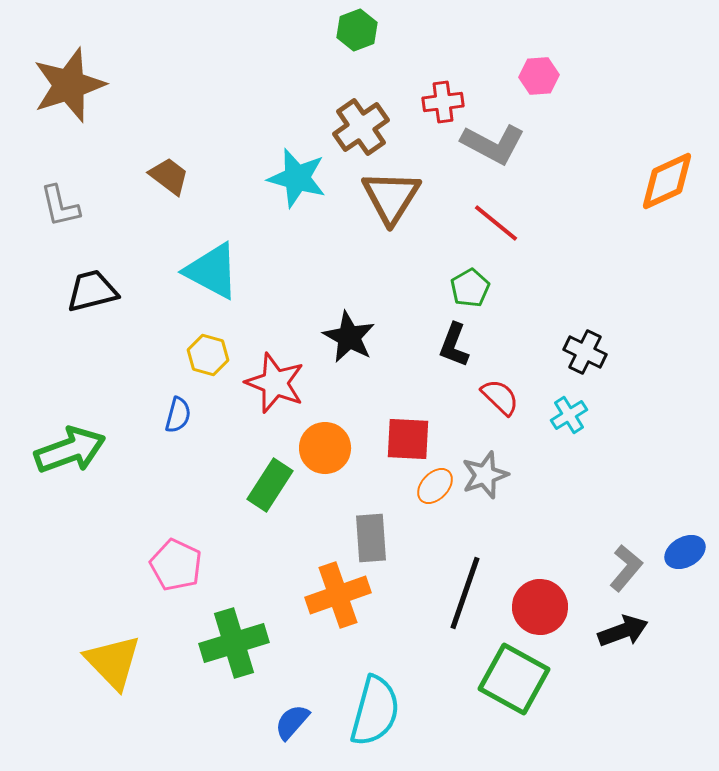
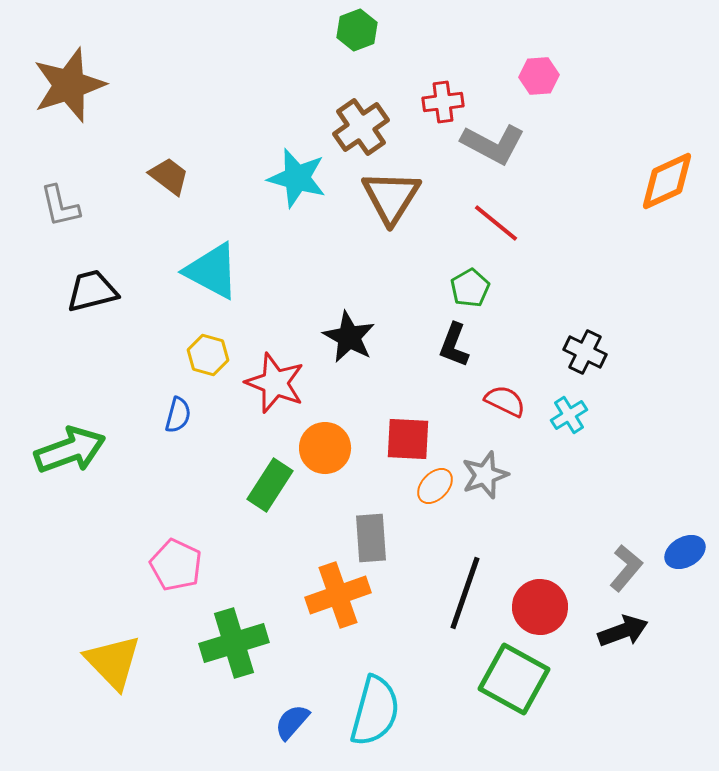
red semicircle at (500, 397): moved 5 px right, 4 px down; rotated 18 degrees counterclockwise
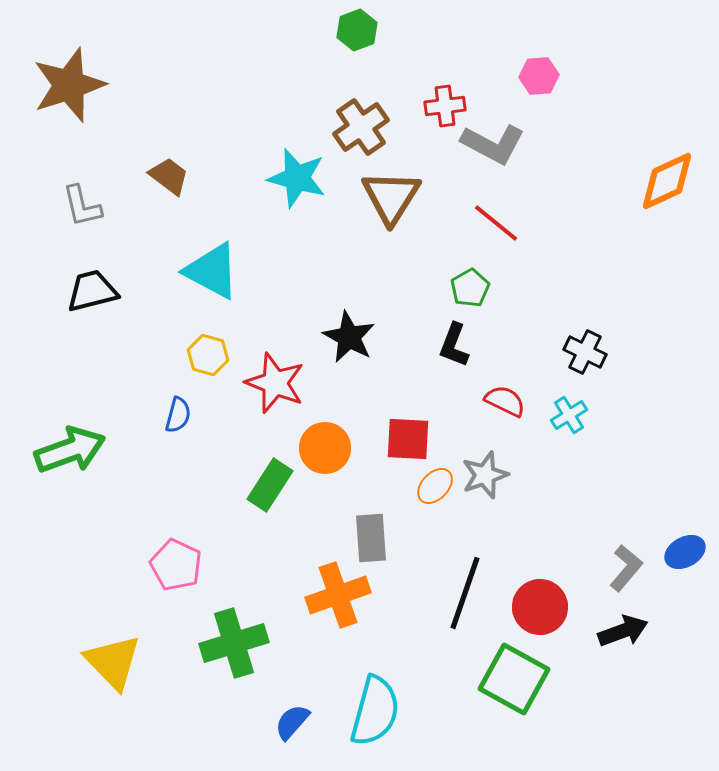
red cross at (443, 102): moved 2 px right, 4 px down
gray L-shape at (60, 206): moved 22 px right
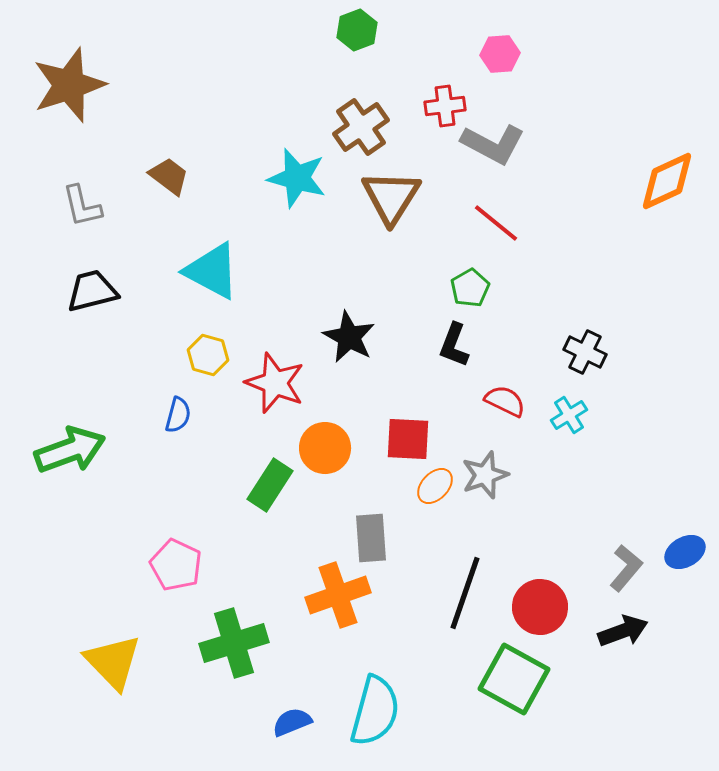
pink hexagon at (539, 76): moved 39 px left, 22 px up
blue semicircle at (292, 722): rotated 27 degrees clockwise
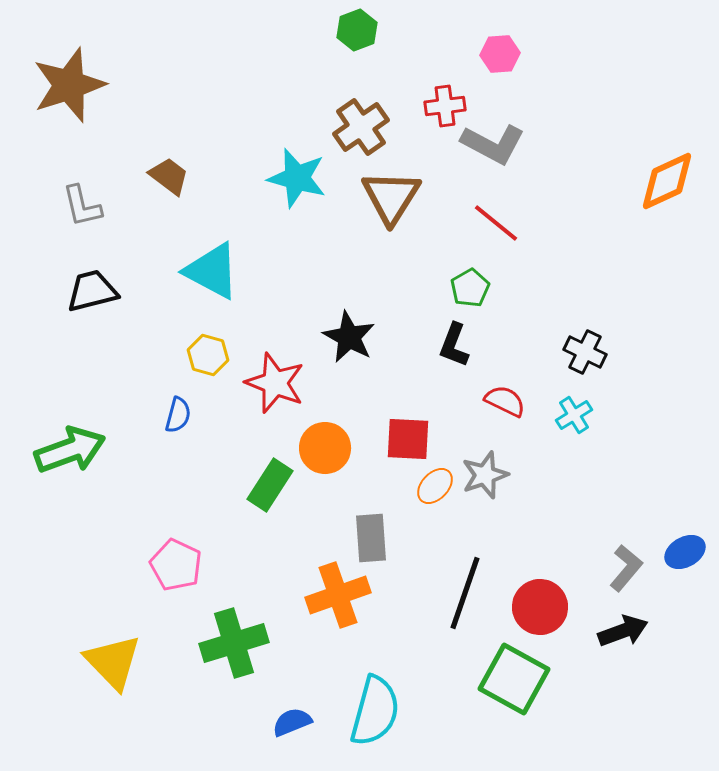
cyan cross at (569, 415): moved 5 px right
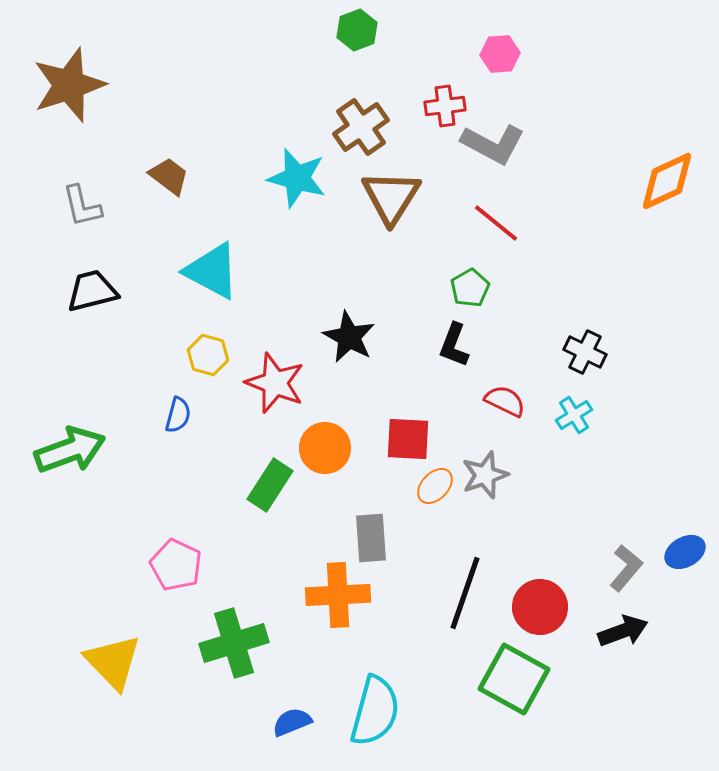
orange cross at (338, 595): rotated 16 degrees clockwise
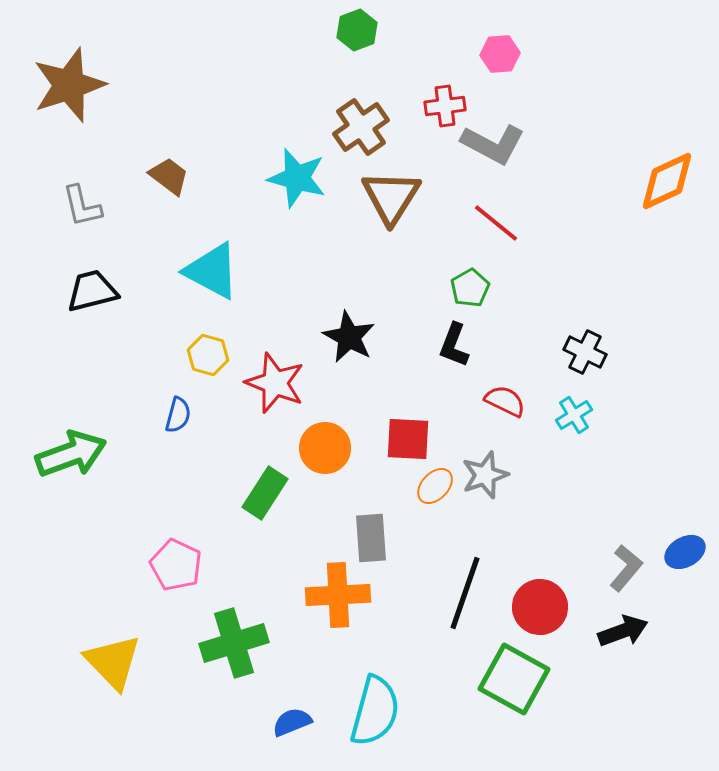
green arrow at (70, 450): moved 1 px right, 4 px down
green rectangle at (270, 485): moved 5 px left, 8 px down
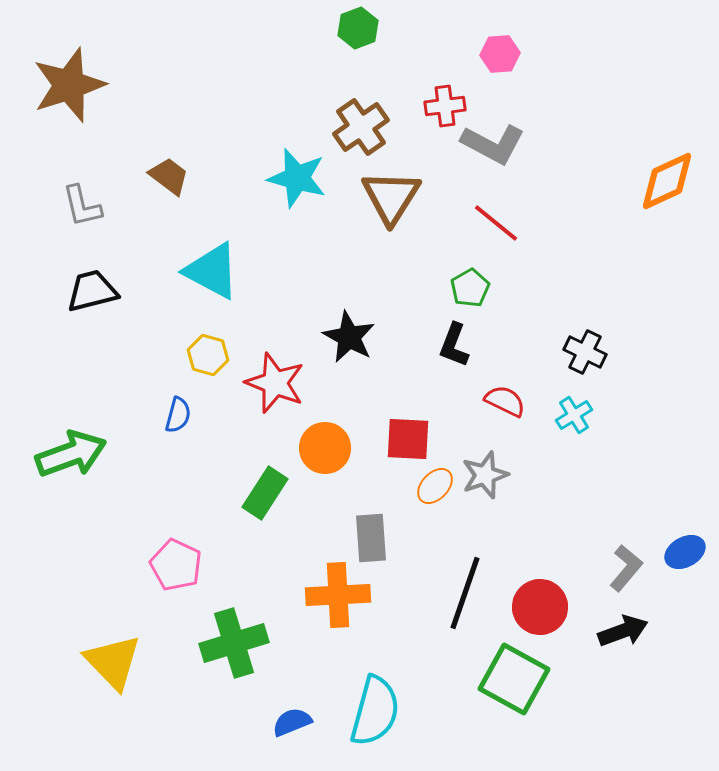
green hexagon at (357, 30): moved 1 px right, 2 px up
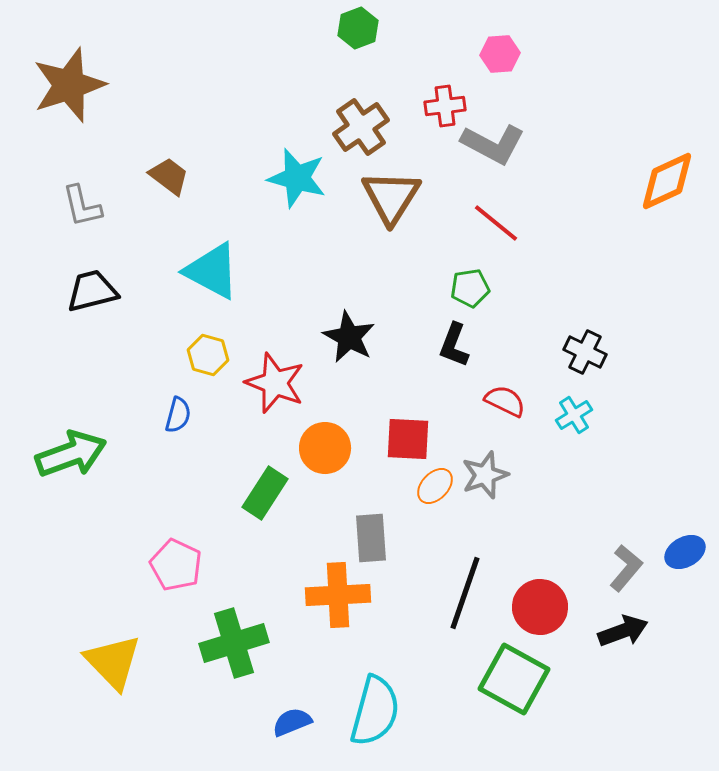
green pentagon at (470, 288): rotated 21 degrees clockwise
